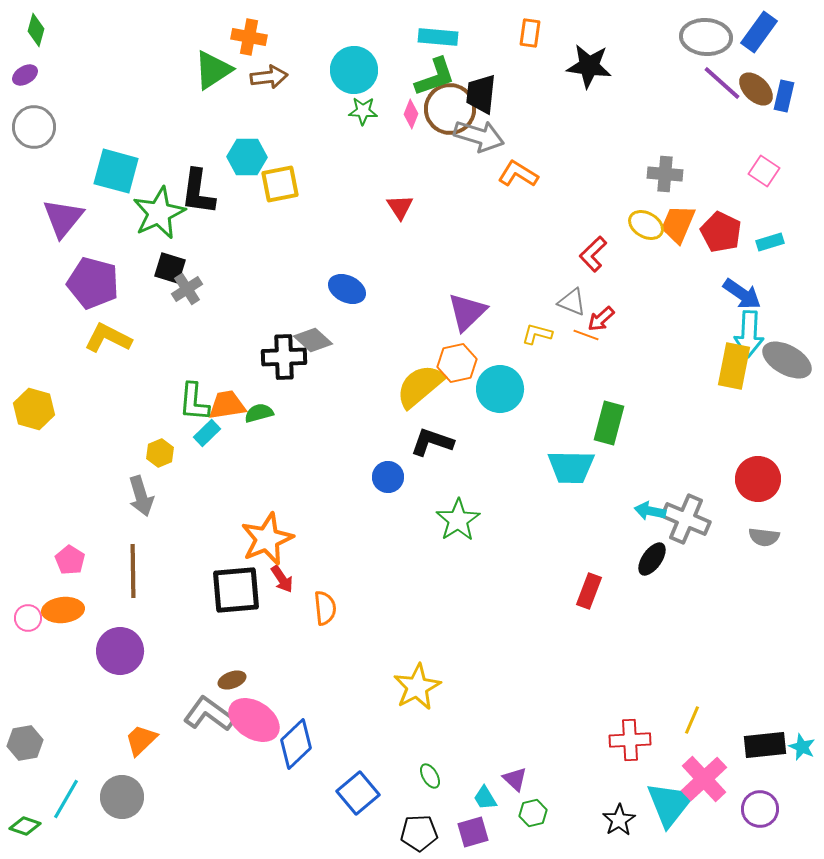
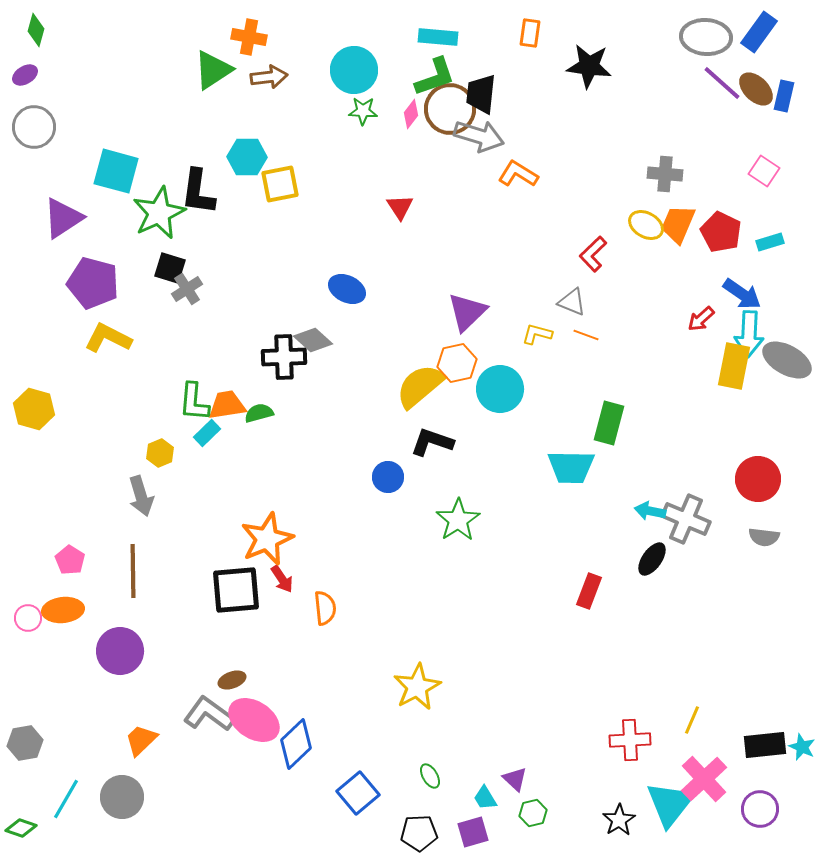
pink diamond at (411, 114): rotated 16 degrees clockwise
purple triangle at (63, 218): rotated 18 degrees clockwise
red arrow at (601, 319): moved 100 px right
green diamond at (25, 826): moved 4 px left, 2 px down
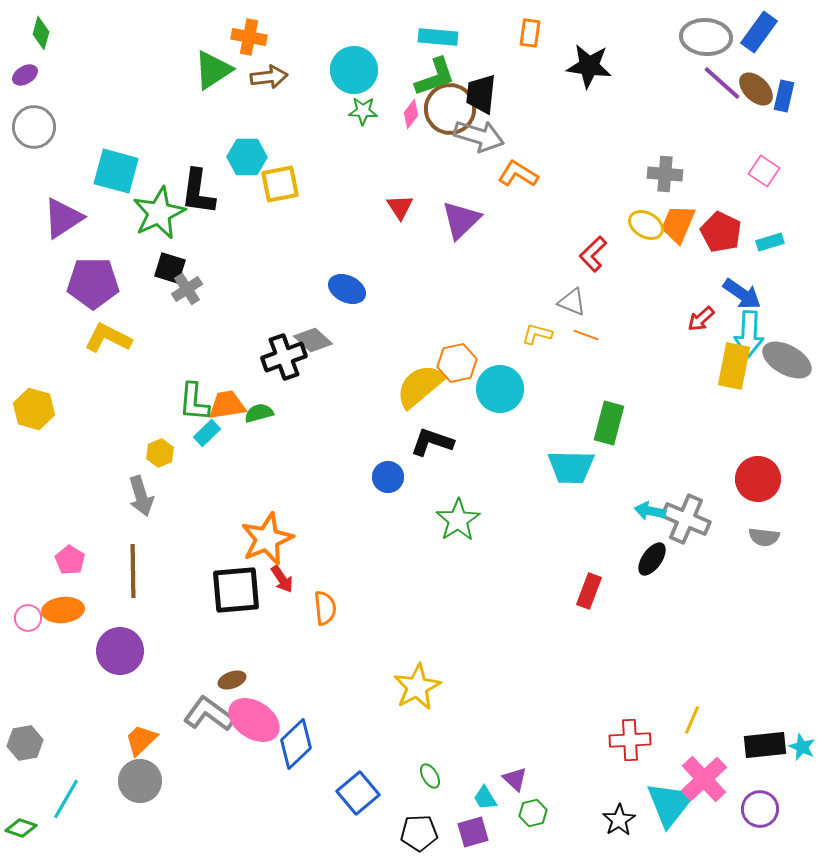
green diamond at (36, 30): moved 5 px right, 3 px down
purple pentagon at (93, 283): rotated 15 degrees counterclockwise
purple triangle at (467, 312): moved 6 px left, 92 px up
black cross at (284, 357): rotated 18 degrees counterclockwise
gray circle at (122, 797): moved 18 px right, 16 px up
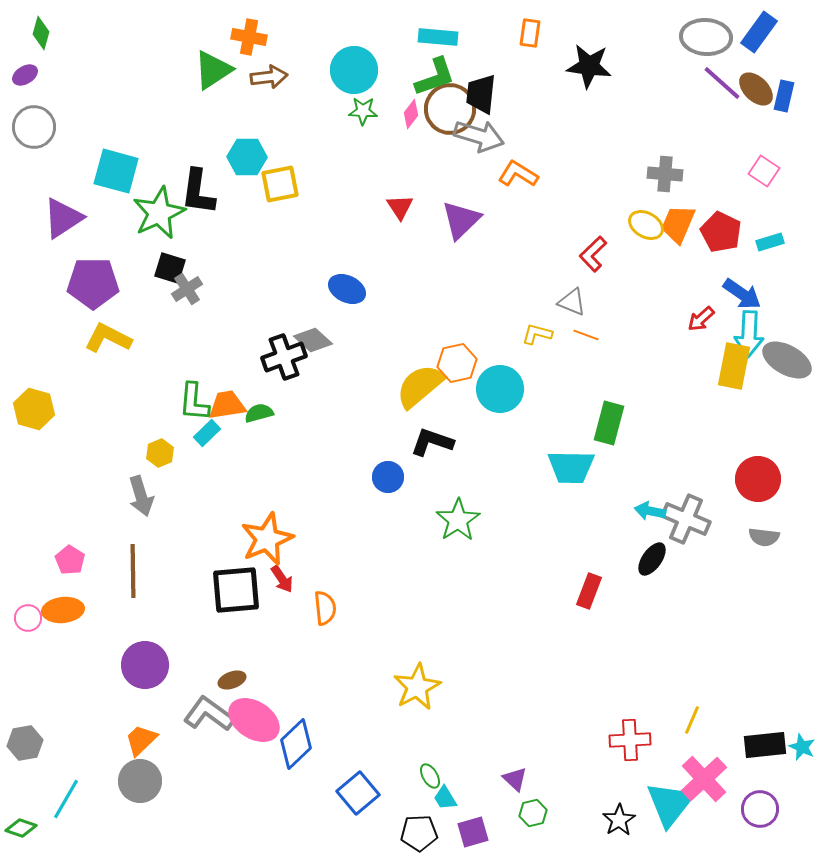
purple circle at (120, 651): moved 25 px right, 14 px down
cyan trapezoid at (485, 798): moved 40 px left
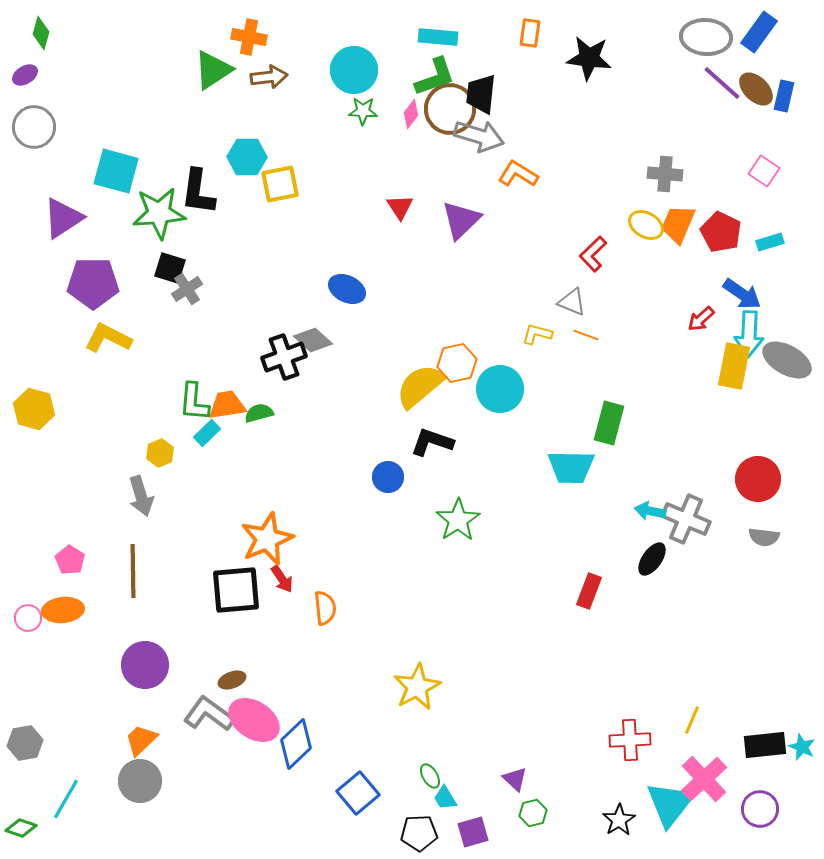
black star at (589, 66): moved 8 px up
green star at (159, 213): rotated 20 degrees clockwise
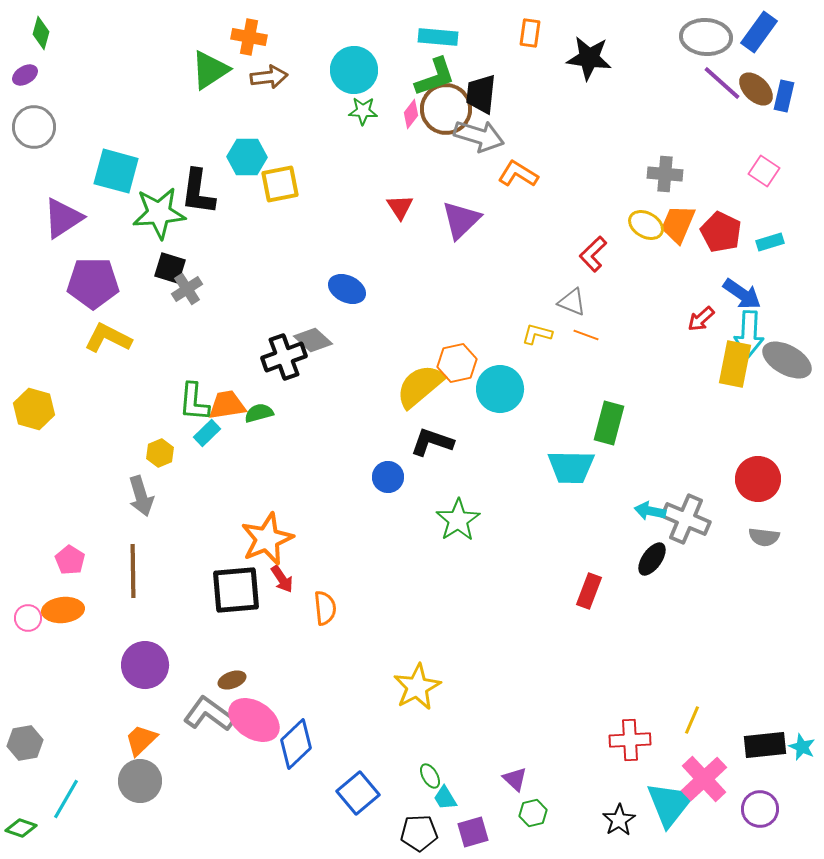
green triangle at (213, 70): moved 3 px left
brown circle at (450, 109): moved 4 px left
yellow rectangle at (734, 366): moved 1 px right, 2 px up
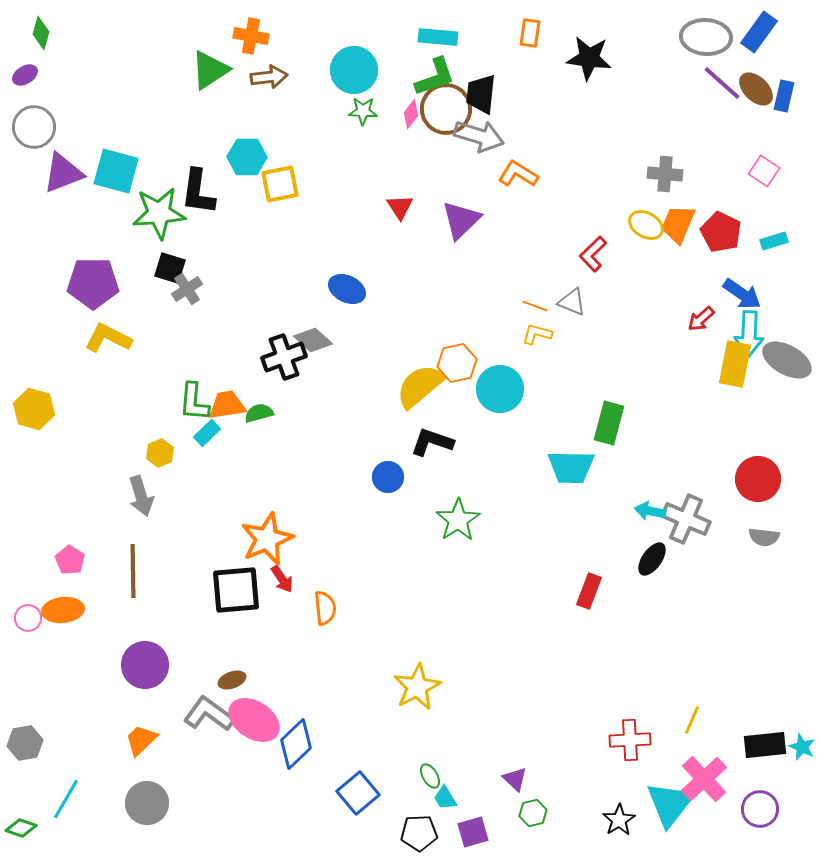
orange cross at (249, 37): moved 2 px right, 1 px up
purple triangle at (63, 218): moved 45 px up; rotated 12 degrees clockwise
cyan rectangle at (770, 242): moved 4 px right, 1 px up
orange line at (586, 335): moved 51 px left, 29 px up
gray circle at (140, 781): moved 7 px right, 22 px down
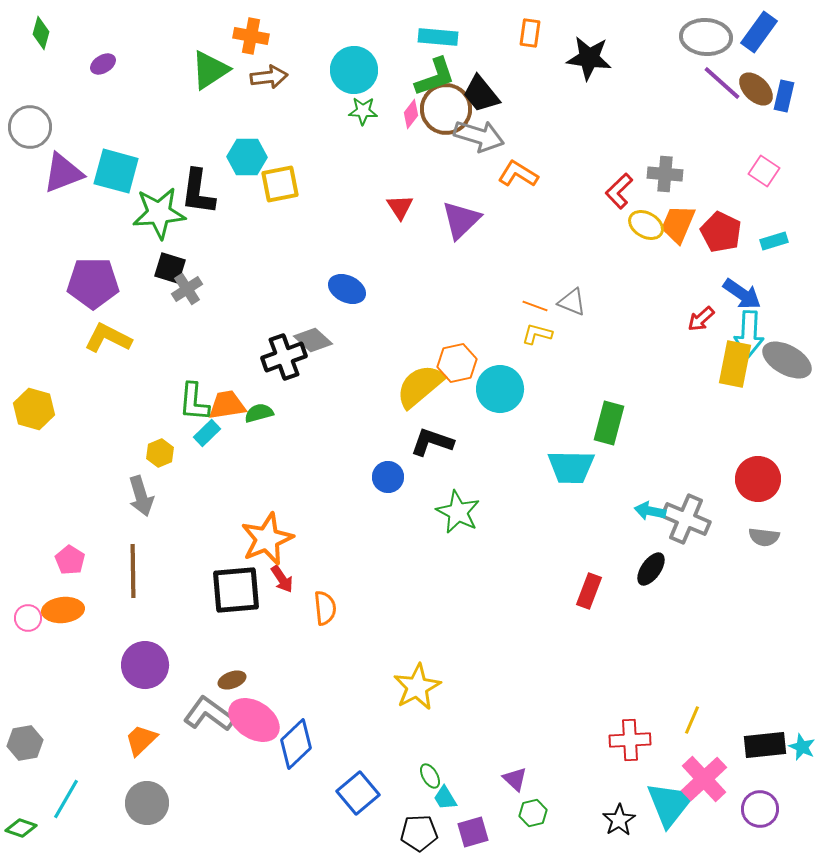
purple ellipse at (25, 75): moved 78 px right, 11 px up
black trapezoid at (481, 94): rotated 45 degrees counterclockwise
gray circle at (34, 127): moved 4 px left
red L-shape at (593, 254): moved 26 px right, 63 px up
green star at (458, 520): moved 8 px up; rotated 12 degrees counterclockwise
black ellipse at (652, 559): moved 1 px left, 10 px down
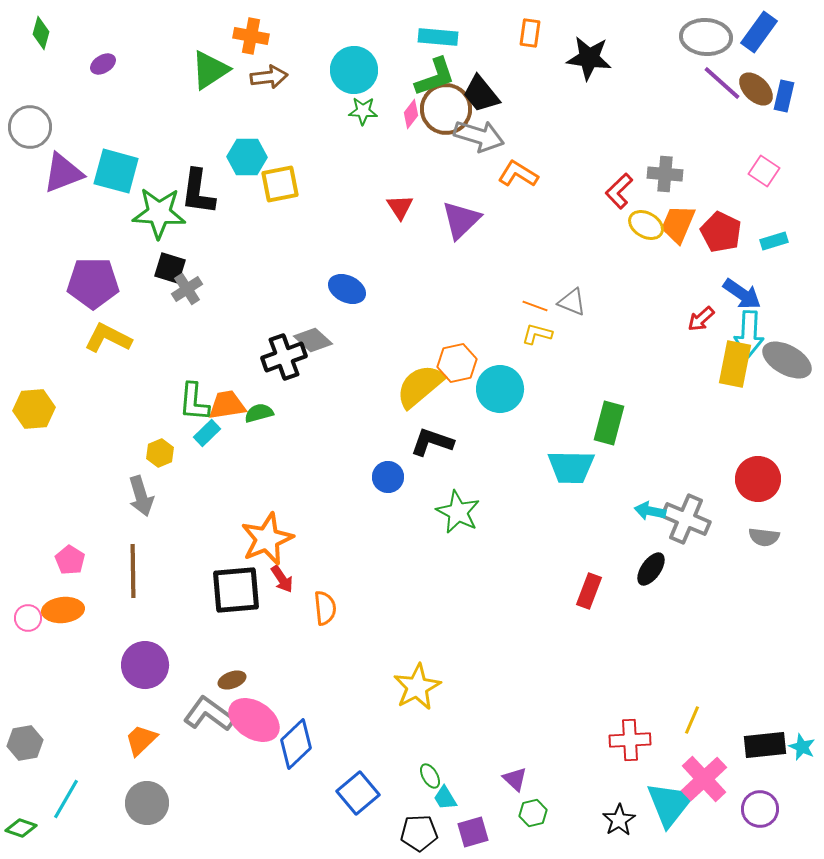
green star at (159, 213): rotated 8 degrees clockwise
yellow hexagon at (34, 409): rotated 21 degrees counterclockwise
